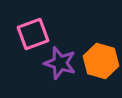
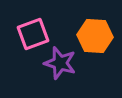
orange hexagon: moved 6 px left, 25 px up; rotated 12 degrees counterclockwise
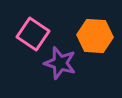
pink square: rotated 36 degrees counterclockwise
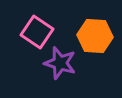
pink square: moved 4 px right, 2 px up
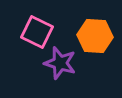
pink square: rotated 8 degrees counterclockwise
